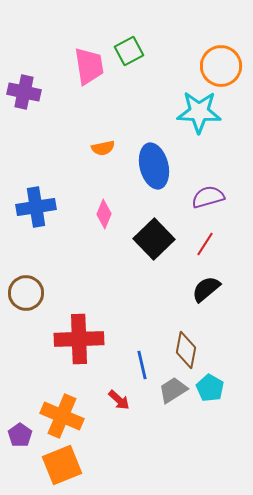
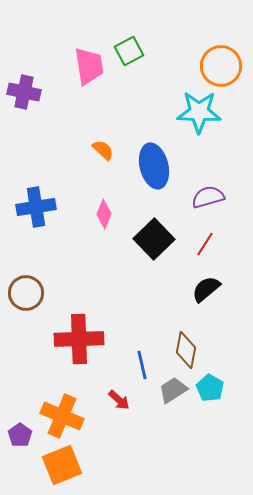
orange semicircle: moved 2 px down; rotated 125 degrees counterclockwise
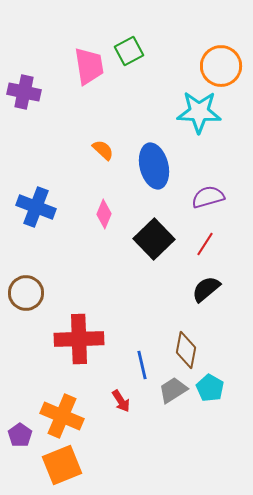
blue cross: rotated 30 degrees clockwise
red arrow: moved 2 px right, 1 px down; rotated 15 degrees clockwise
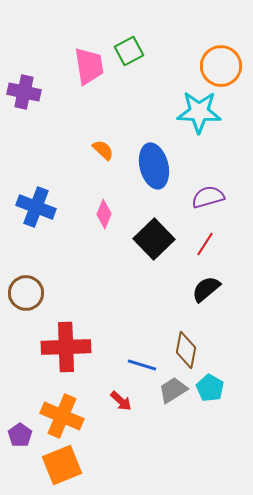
red cross: moved 13 px left, 8 px down
blue line: rotated 60 degrees counterclockwise
red arrow: rotated 15 degrees counterclockwise
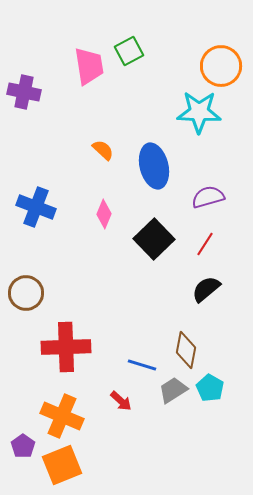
purple pentagon: moved 3 px right, 11 px down
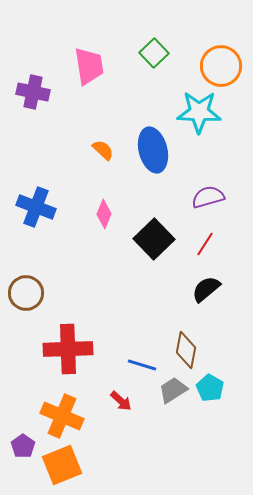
green square: moved 25 px right, 2 px down; rotated 16 degrees counterclockwise
purple cross: moved 9 px right
blue ellipse: moved 1 px left, 16 px up
red cross: moved 2 px right, 2 px down
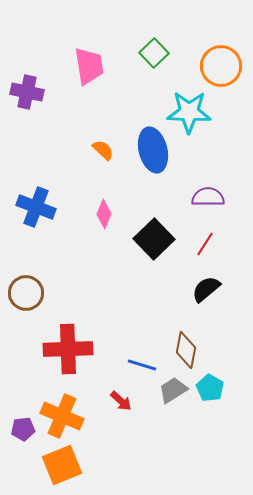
purple cross: moved 6 px left
cyan star: moved 10 px left
purple semicircle: rotated 16 degrees clockwise
purple pentagon: moved 17 px up; rotated 30 degrees clockwise
